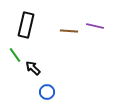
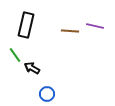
brown line: moved 1 px right
black arrow: moved 1 px left; rotated 14 degrees counterclockwise
blue circle: moved 2 px down
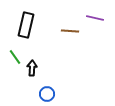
purple line: moved 8 px up
green line: moved 2 px down
black arrow: rotated 63 degrees clockwise
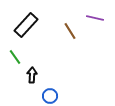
black rectangle: rotated 30 degrees clockwise
brown line: rotated 54 degrees clockwise
black arrow: moved 7 px down
blue circle: moved 3 px right, 2 px down
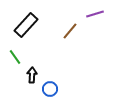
purple line: moved 4 px up; rotated 30 degrees counterclockwise
brown line: rotated 72 degrees clockwise
blue circle: moved 7 px up
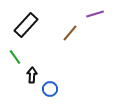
brown line: moved 2 px down
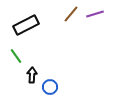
black rectangle: rotated 20 degrees clockwise
brown line: moved 1 px right, 19 px up
green line: moved 1 px right, 1 px up
blue circle: moved 2 px up
